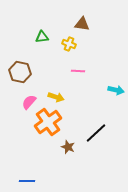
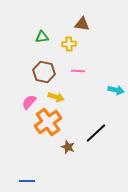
yellow cross: rotated 24 degrees counterclockwise
brown hexagon: moved 24 px right
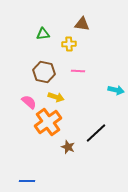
green triangle: moved 1 px right, 3 px up
pink semicircle: rotated 91 degrees clockwise
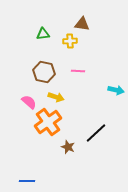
yellow cross: moved 1 px right, 3 px up
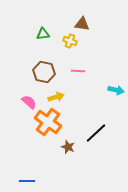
yellow cross: rotated 24 degrees clockwise
yellow arrow: rotated 35 degrees counterclockwise
orange cross: rotated 20 degrees counterclockwise
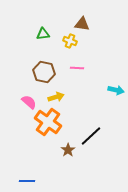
pink line: moved 1 px left, 3 px up
black line: moved 5 px left, 3 px down
brown star: moved 3 px down; rotated 16 degrees clockwise
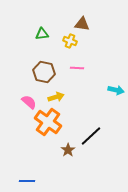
green triangle: moved 1 px left
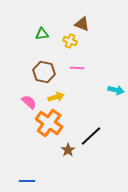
brown triangle: rotated 14 degrees clockwise
orange cross: moved 1 px right, 1 px down
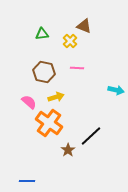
brown triangle: moved 2 px right, 2 px down
yellow cross: rotated 24 degrees clockwise
